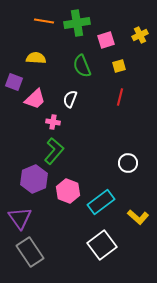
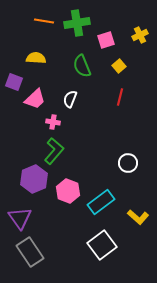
yellow square: rotated 24 degrees counterclockwise
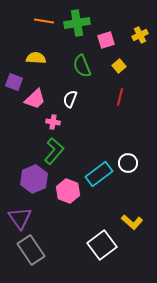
cyan rectangle: moved 2 px left, 28 px up
yellow L-shape: moved 6 px left, 5 px down
gray rectangle: moved 1 px right, 2 px up
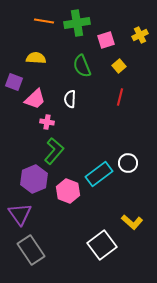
white semicircle: rotated 18 degrees counterclockwise
pink cross: moved 6 px left
purple triangle: moved 4 px up
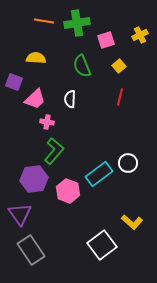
purple hexagon: rotated 16 degrees clockwise
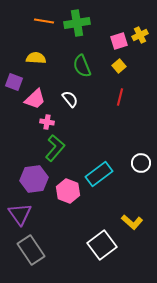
pink square: moved 13 px right, 1 px down
white semicircle: rotated 138 degrees clockwise
green L-shape: moved 1 px right, 3 px up
white circle: moved 13 px right
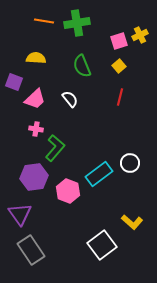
pink cross: moved 11 px left, 7 px down
white circle: moved 11 px left
purple hexagon: moved 2 px up
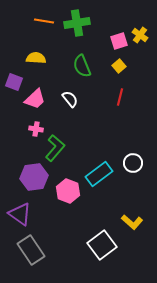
yellow cross: rotated 28 degrees counterclockwise
white circle: moved 3 px right
purple triangle: rotated 20 degrees counterclockwise
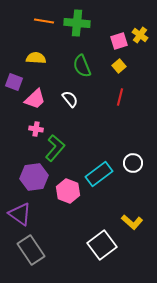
green cross: rotated 15 degrees clockwise
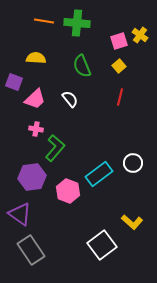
purple hexagon: moved 2 px left
